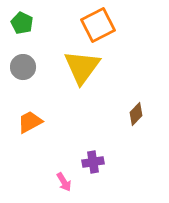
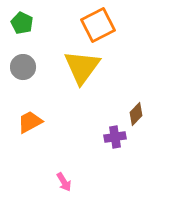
purple cross: moved 22 px right, 25 px up
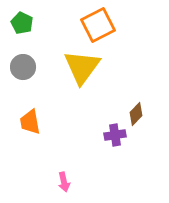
orange trapezoid: rotated 72 degrees counterclockwise
purple cross: moved 2 px up
pink arrow: rotated 18 degrees clockwise
